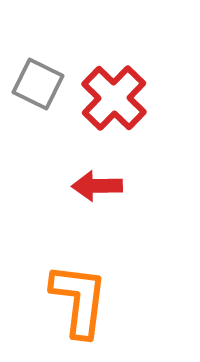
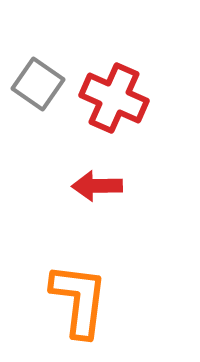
gray square: rotated 9 degrees clockwise
red cross: rotated 20 degrees counterclockwise
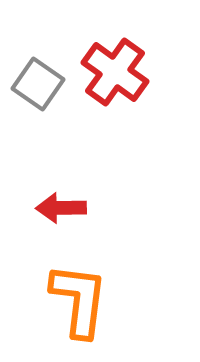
red cross: moved 1 px right, 26 px up; rotated 12 degrees clockwise
red arrow: moved 36 px left, 22 px down
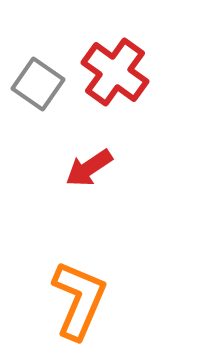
red arrow: moved 28 px right, 40 px up; rotated 33 degrees counterclockwise
orange L-shape: rotated 16 degrees clockwise
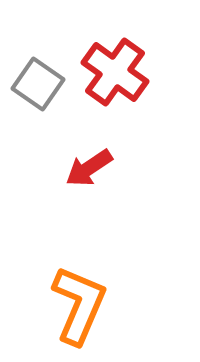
orange L-shape: moved 5 px down
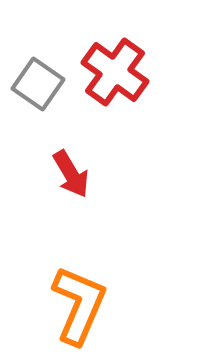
red arrow: moved 18 px left, 6 px down; rotated 87 degrees counterclockwise
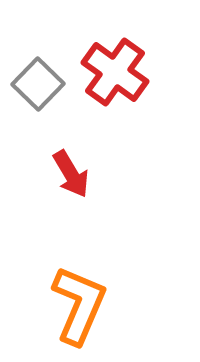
gray square: rotated 9 degrees clockwise
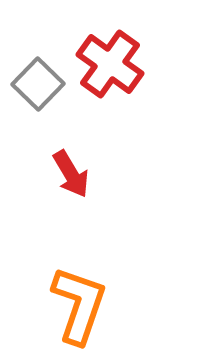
red cross: moved 5 px left, 8 px up
orange L-shape: rotated 4 degrees counterclockwise
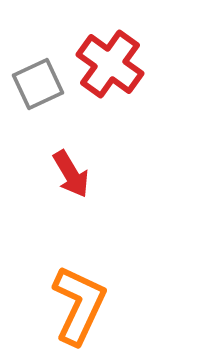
gray square: rotated 21 degrees clockwise
orange L-shape: rotated 6 degrees clockwise
